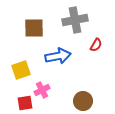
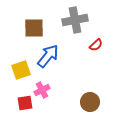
red semicircle: rotated 16 degrees clockwise
blue arrow: moved 10 px left; rotated 40 degrees counterclockwise
brown circle: moved 7 px right, 1 px down
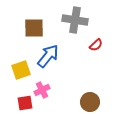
gray cross: rotated 20 degrees clockwise
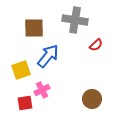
brown circle: moved 2 px right, 3 px up
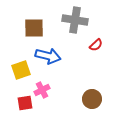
blue arrow: rotated 65 degrees clockwise
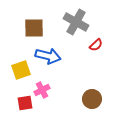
gray cross: moved 1 px right, 2 px down; rotated 20 degrees clockwise
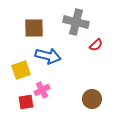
gray cross: rotated 15 degrees counterclockwise
red square: moved 1 px right, 1 px up
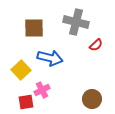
blue arrow: moved 2 px right, 2 px down
yellow square: rotated 24 degrees counterclockwise
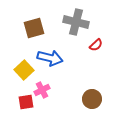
brown square: rotated 15 degrees counterclockwise
yellow square: moved 3 px right
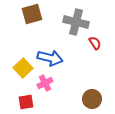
brown square: moved 2 px left, 14 px up
red semicircle: moved 1 px left, 2 px up; rotated 80 degrees counterclockwise
yellow square: moved 1 px left, 2 px up
pink cross: moved 3 px right, 7 px up
